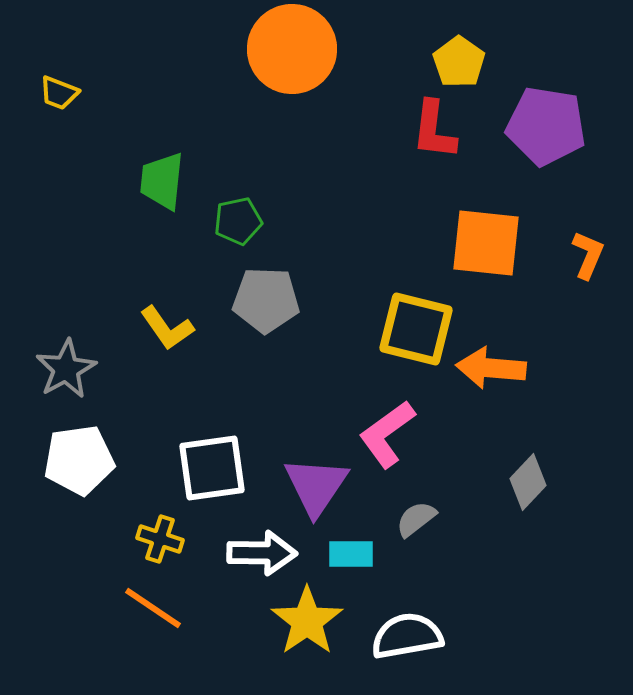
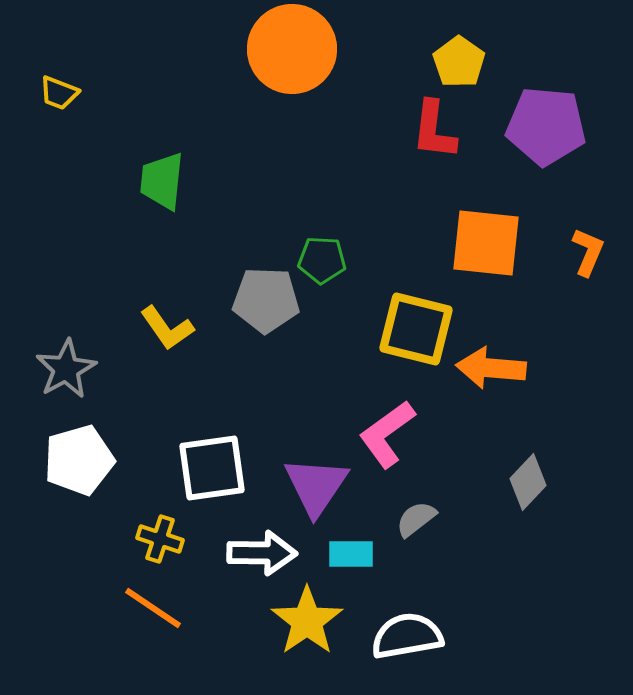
purple pentagon: rotated 4 degrees counterclockwise
green pentagon: moved 84 px right, 39 px down; rotated 15 degrees clockwise
orange L-shape: moved 3 px up
white pentagon: rotated 8 degrees counterclockwise
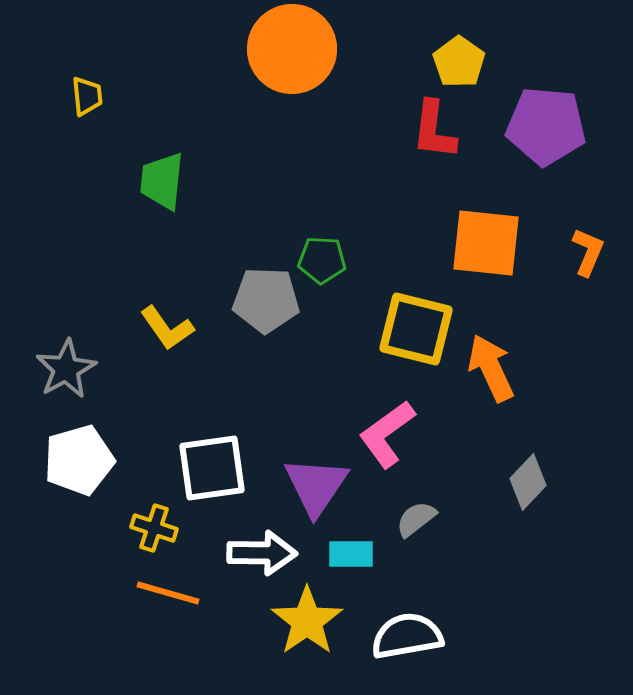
yellow trapezoid: moved 28 px right, 3 px down; rotated 117 degrees counterclockwise
orange arrow: rotated 60 degrees clockwise
yellow cross: moved 6 px left, 11 px up
orange line: moved 15 px right, 15 px up; rotated 18 degrees counterclockwise
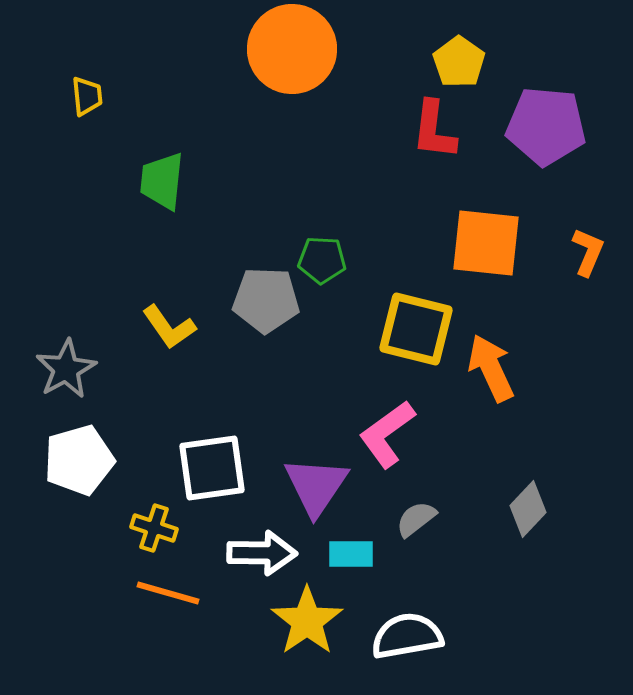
yellow L-shape: moved 2 px right, 1 px up
gray diamond: moved 27 px down
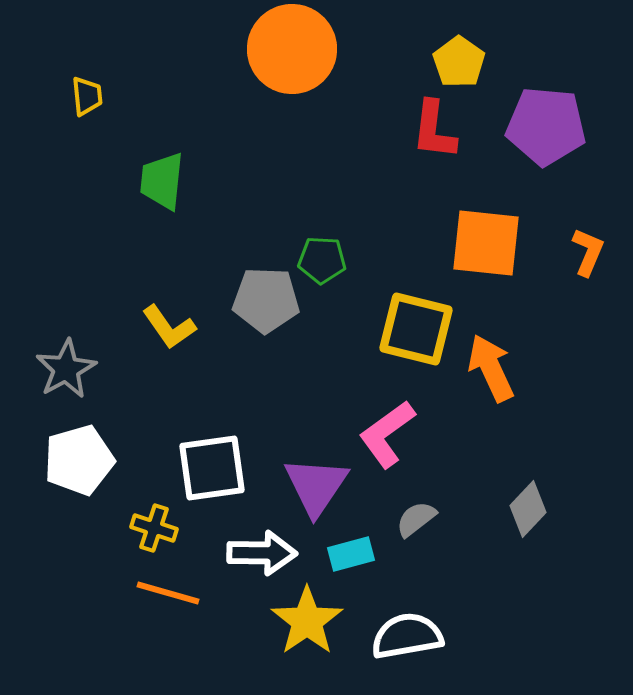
cyan rectangle: rotated 15 degrees counterclockwise
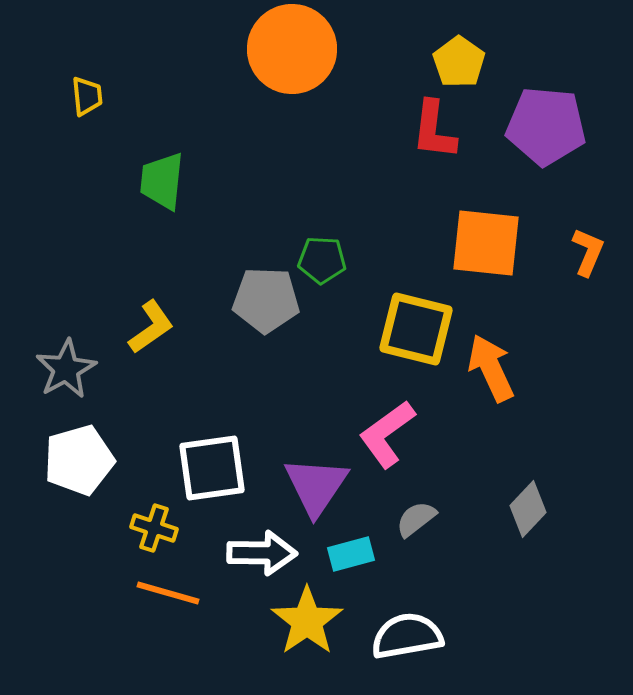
yellow L-shape: moved 18 px left; rotated 90 degrees counterclockwise
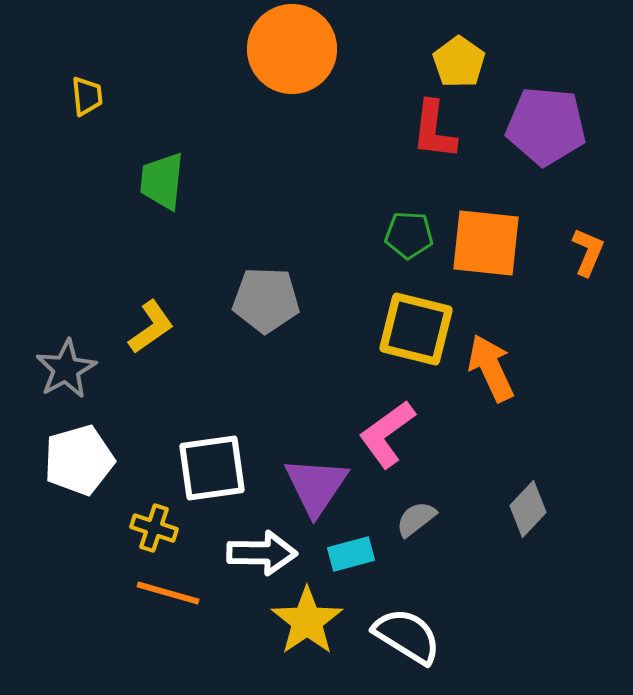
green pentagon: moved 87 px right, 25 px up
white semicircle: rotated 42 degrees clockwise
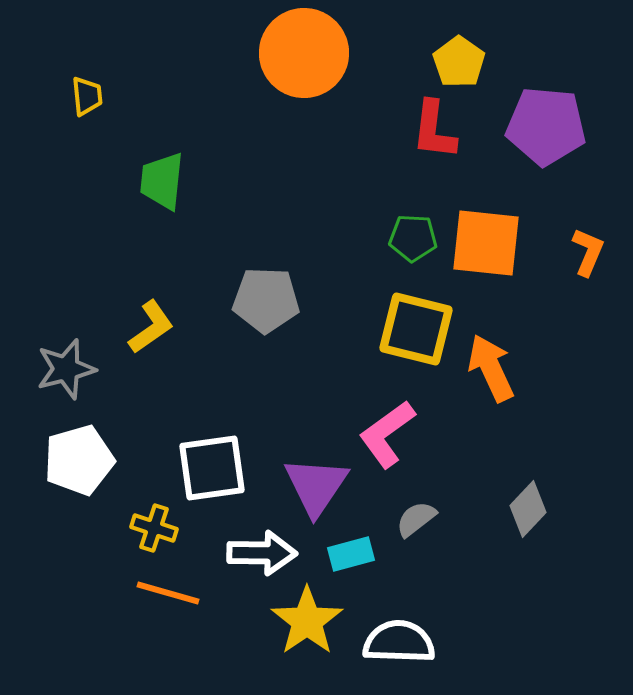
orange circle: moved 12 px right, 4 px down
green pentagon: moved 4 px right, 3 px down
gray star: rotated 14 degrees clockwise
white semicircle: moved 8 px left, 6 px down; rotated 30 degrees counterclockwise
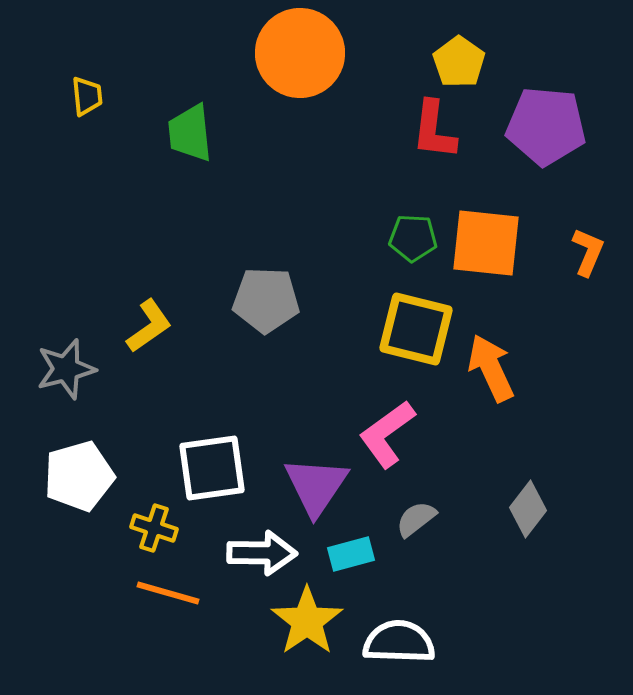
orange circle: moved 4 px left
green trapezoid: moved 28 px right, 48 px up; rotated 12 degrees counterclockwise
yellow L-shape: moved 2 px left, 1 px up
white pentagon: moved 16 px down
gray diamond: rotated 6 degrees counterclockwise
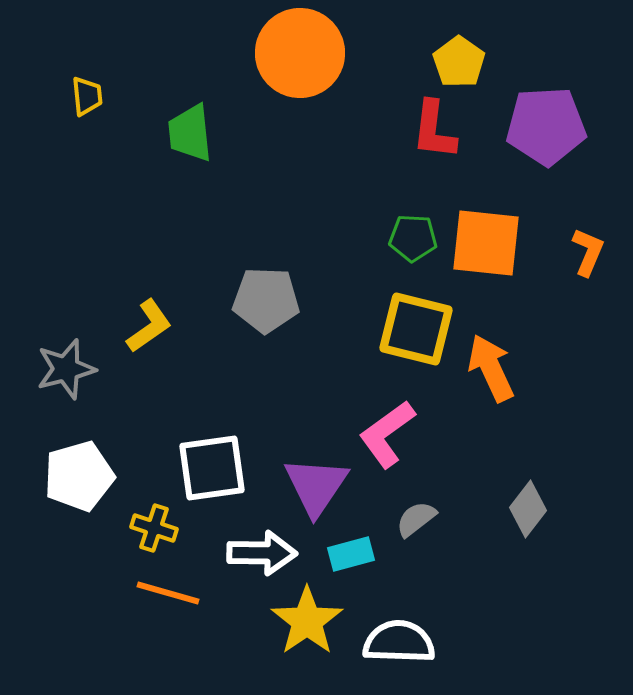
purple pentagon: rotated 8 degrees counterclockwise
